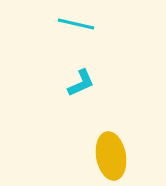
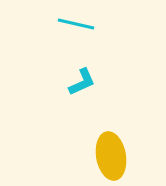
cyan L-shape: moved 1 px right, 1 px up
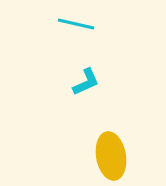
cyan L-shape: moved 4 px right
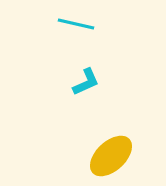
yellow ellipse: rotated 57 degrees clockwise
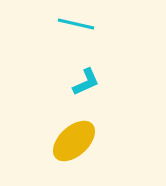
yellow ellipse: moved 37 px left, 15 px up
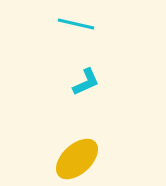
yellow ellipse: moved 3 px right, 18 px down
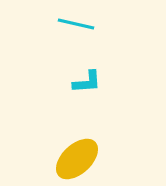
cyan L-shape: moved 1 px right; rotated 20 degrees clockwise
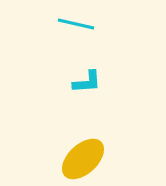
yellow ellipse: moved 6 px right
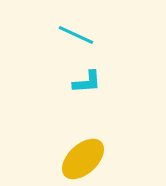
cyan line: moved 11 px down; rotated 12 degrees clockwise
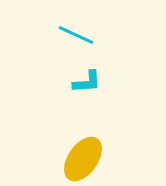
yellow ellipse: rotated 12 degrees counterclockwise
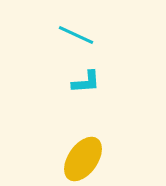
cyan L-shape: moved 1 px left
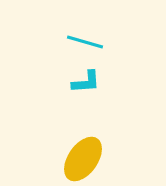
cyan line: moved 9 px right, 7 px down; rotated 9 degrees counterclockwise
